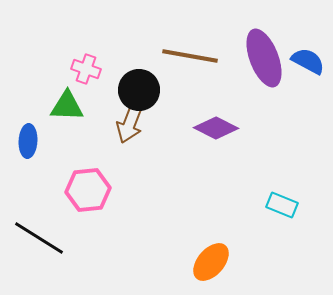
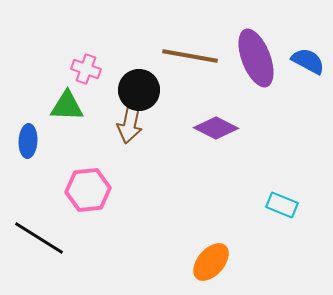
purple ellipse: moved 8 px left
brown arrow: rotated 9 degrees counterclockwise
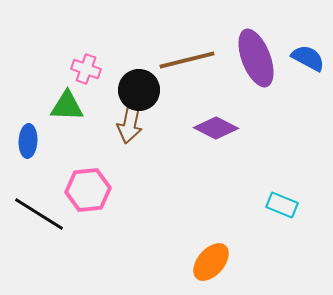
brown line: moved 3 px left, 4 px down; rotated 24 degrees counterclockwise
blue semicircle: moved 3 px up
black line: moved 24 px up
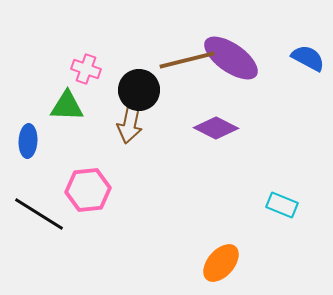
purple ellipse: moved 25 px left; rotated 34 degrees counterclockwise
orange ellipse: moved 10 px right, 1 px down
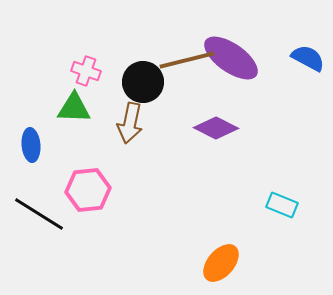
pink cross: moved 2 px down
black circle: moved 4 px right, 8 px up
green triangle: moved 7 px right, 2 px down
blue ellipse: moved 3 px right, 4 px down; rotated 8 degrees counterclockwise
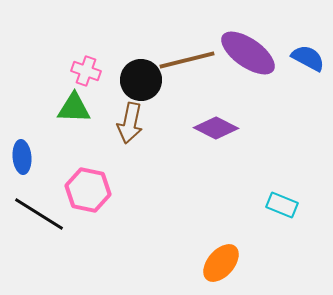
purple ellipse: moved 17 px right, 5 px up
black circle: moved 2 px left, 2 px up
blue ellipse: moved 9 px left, 12 px down
pink hexagon: rotated 18 degrees clockwise
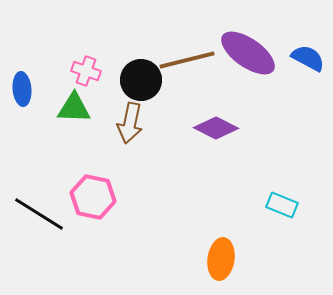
blue ellipse: moved 68 px up
pink hexagon: moved 5 px right, 7 px down
orange ellipse: moved 4 px up; rotated 33 degrees counterclockwise
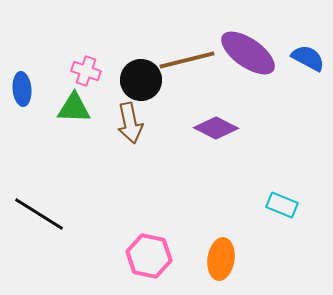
brown arrow: rotated 24 degrees counterclockwise
pink hexagon: moved 56 px right, 59 px down
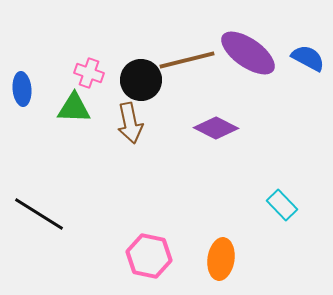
pink cross: moved 3 px right, 2 px down
cyan rectangle: rotated 24 degrees clockwise
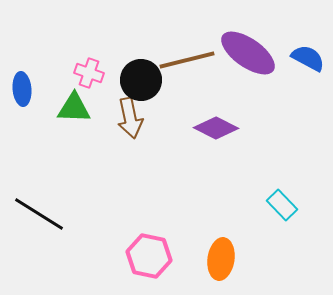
brown arrow: moved 5 px up
